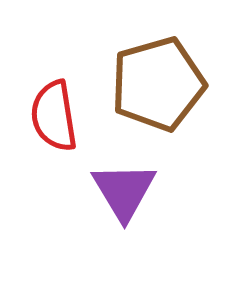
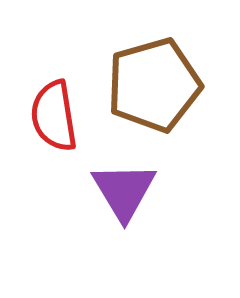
brown pentagon: moved 4 px left, 1 px down
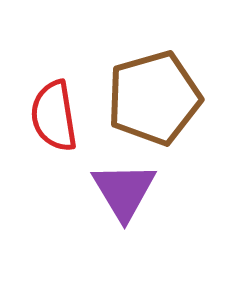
brown pentagon: moved 13 px down
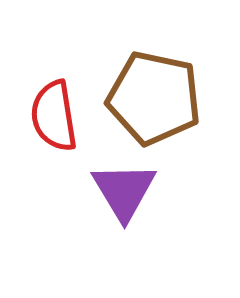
brown pentagon: rotated 28 degrees clockwise
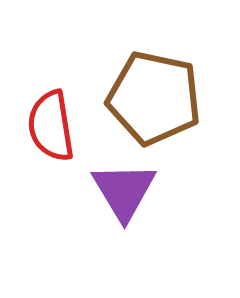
red semicircle: moved 3 px left, 10 px down
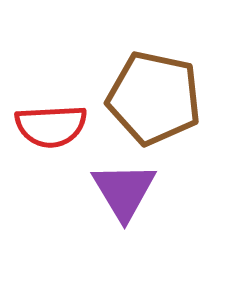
red semicircle: rotated 84 degrees counterclockwise
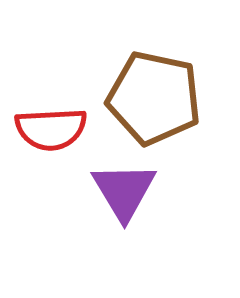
red semicircle: moved 3 px down
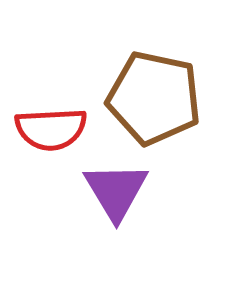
purple triangle: moved 8 px left
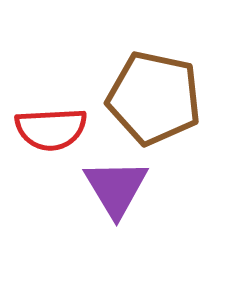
purple triangle: moved 3 px up
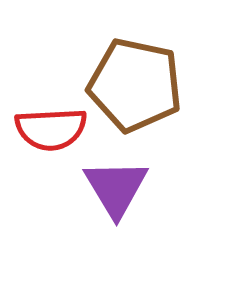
brown pentagon: moved 19 px left, 13 px up
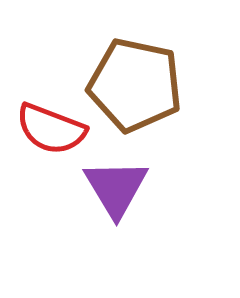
red semicircle: rotated 24 degrees clockwise
